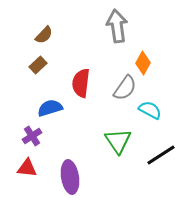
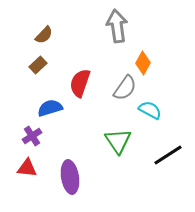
red semicircle: moved 1 px left; rotated 12 degrees clockwise
black line: moved 7 px right
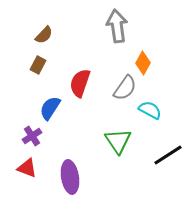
brown rectangle: rotated 18 degrees counterclockwise
blue semicircle: rotated 40 degrees counterclockwise
red triangle: rotated 15 degrees clockwise
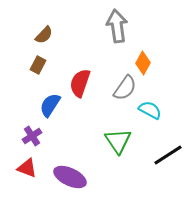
blue semicircle: moved 3 px up
purple ellipse: rotated 56 degrees counterclockwise
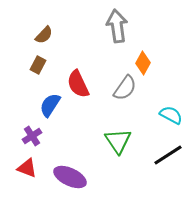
red semicircle: moved 2 px left, 1 px down; rotated 44 degrees counterclockwise
cyan semicircle: moved 21 px right, 5 px down
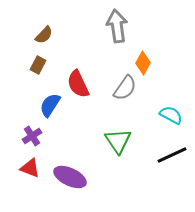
black line: moved 4 px right; rotated 8 degrees clockwise
red triangle: moved 3 px right
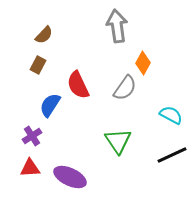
red semicircle: moved 1 px down
red triangle: rotated 25 degrees counterclockwise
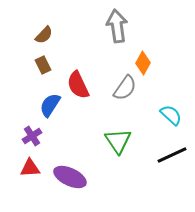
brown rectangle: moved 5 px right; rotated 54 degrees counterclockwise
cyan semicircle: rotated 15 degrees clockwise
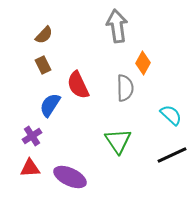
gray semicircle: rotated 36 degrees counterclockwise
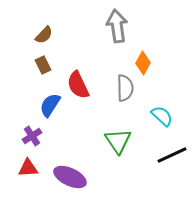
cyan semicircle: moved 9 px left, 1 px down
red triangle: moved 2 px left
